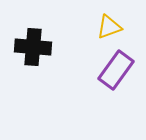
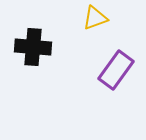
yellow triangle: moved 14 px left, 9 px up
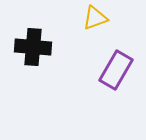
purple rectangle: rotated 6 degrees counterclockwise
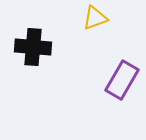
purple rectangle: moved 6 px right, 10 px down
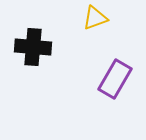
purple rectangle: moved 7 px left, 1 px up
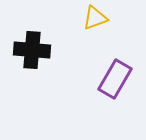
black cross: moved 1 px left, 3 px down
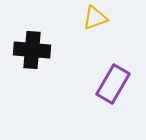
purple rectangle: moved 2 px left, 5 px down
